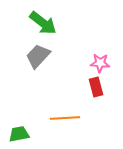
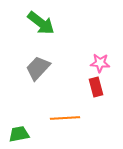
green arrow: moved 2 px left
gray trapezoid: moved 12 px down
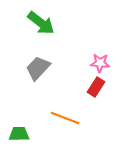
red rectangle: rotated 48 degrees clockwise
orange line: rotated 24 degrees clockwise
green trapezoid: rotated 10 degrees clockwise
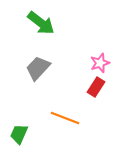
pink star: rotated 24 degrees counterclockwise
green trapezoid: rotated 65 degrees counterclockwise
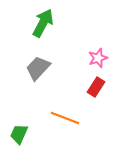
green arrow: moved 2 px right; rotated 100 degrees counterclockwise
pink star: moved 2 px left, 5 px up
